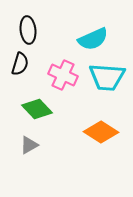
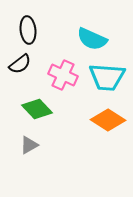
cyan semicircle: moved 1 px left; rotated 48 degrees clockwise
black semicircle: rotated 35 degrees clockwise
orange diamond: moved 7 px right, 12 px up
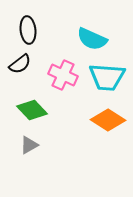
green diamond: moved 5 px left, 1 px down
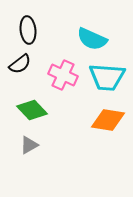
orange diamond: rotated 24 degrees counterclockwise
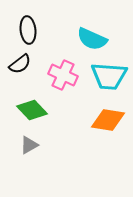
cyan trapezoid: moved 2 px right, 1 px up
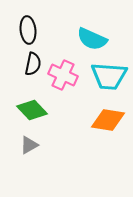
black semicircle: moved 13 px right; rotated 40 degrees counterclockwise
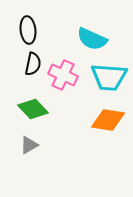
cyan trapezoid: moved 1 px down
green diamond: moved 1 px right, 1 px up
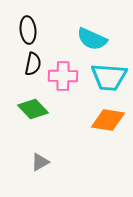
pink cross: moved 1 px down; rotated 24 degrees counterclockwise
gray triangle: moved 11 px right, 17 px down
